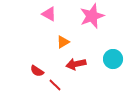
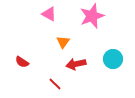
orange triangle: rotated 24 degrees counterclockwise
red semicircle: moved 15 px left, 9 px up
red line: moved 1 px up
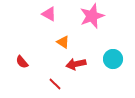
orange triangle: rotated 32 degrees counterclockwise
red semicircle: rotated 16 degrees clockwise
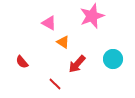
pink triangle: moved 9 px down
red arrow: moved 1 px right; rotated 36 degrees counterclockwise
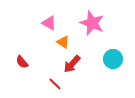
pink star: moved 7 px down; rotated 30 degrees counterclockwise
red arrow: moved 5 px left
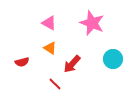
orange triangle: moved 13 px left, 6 px down
red semicircle: rotated 64 degrees counterclockwise
